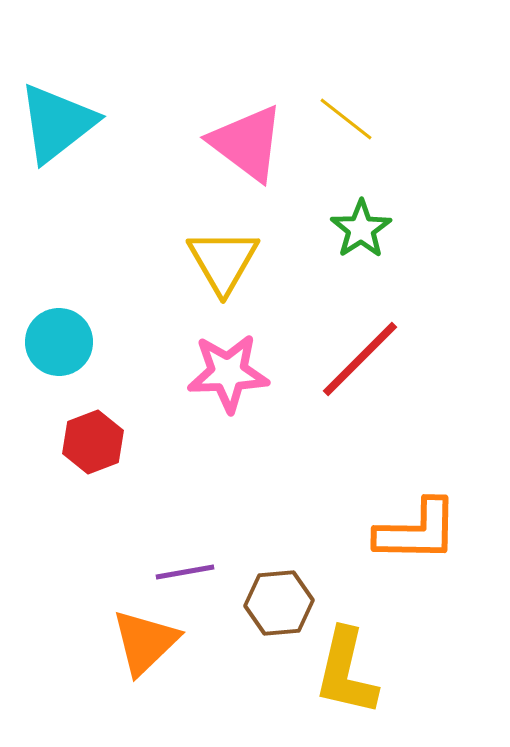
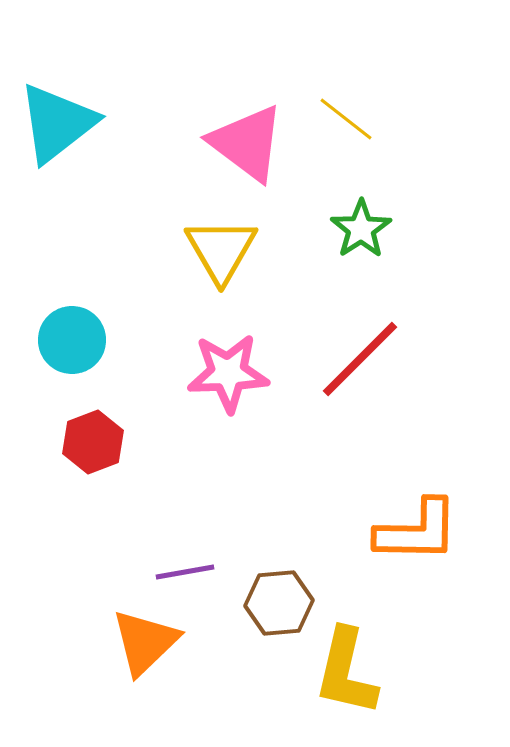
yellow triangle: moved 2 px left, 11 px up
cyan circle: moved 13 px right, 2 px up
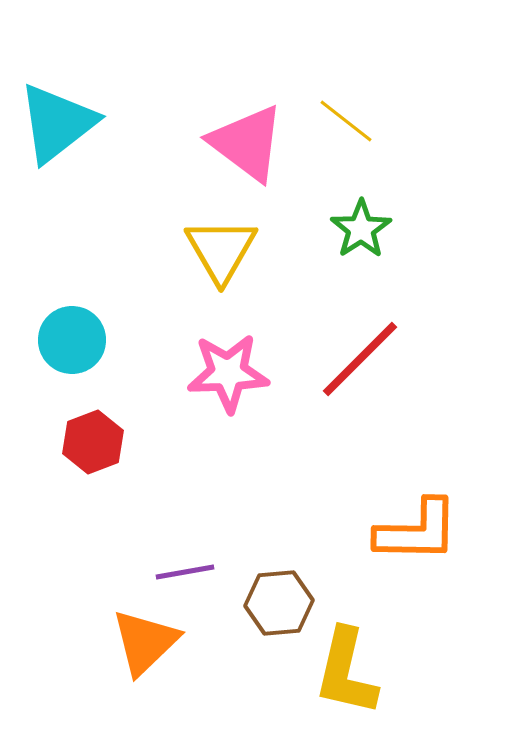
yellow line: moved 2 px down
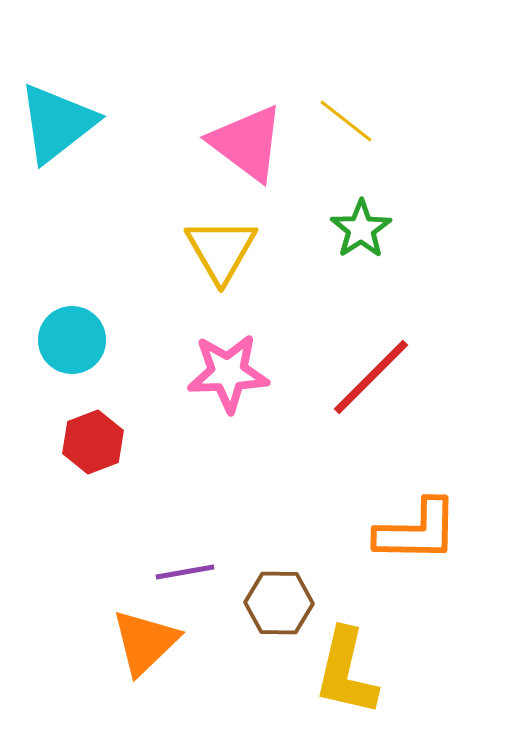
red line: moved 11 px right, 18 px down
brown hexagon: rotated 6 degrees clockwise
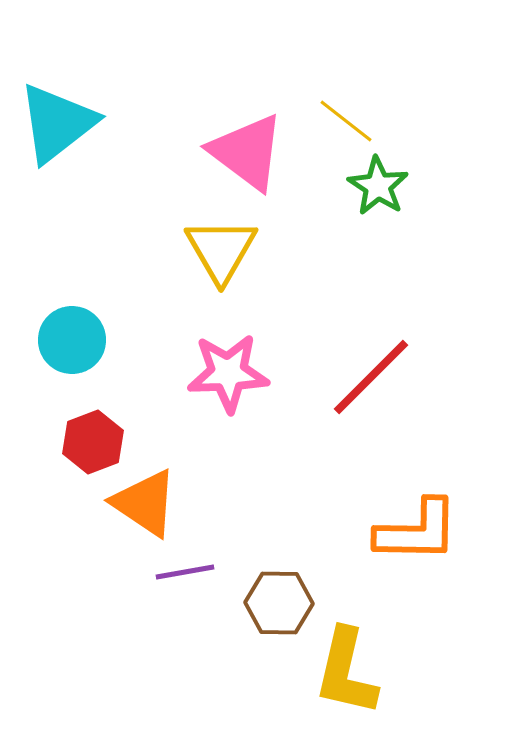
pink triangle: moved 9 px down
green star: moved 17 px right, 43 px up; rotated 6 degrees counterclockwise
orange triangle: moved 139 px up; rotated 42 degrees counterclockwise
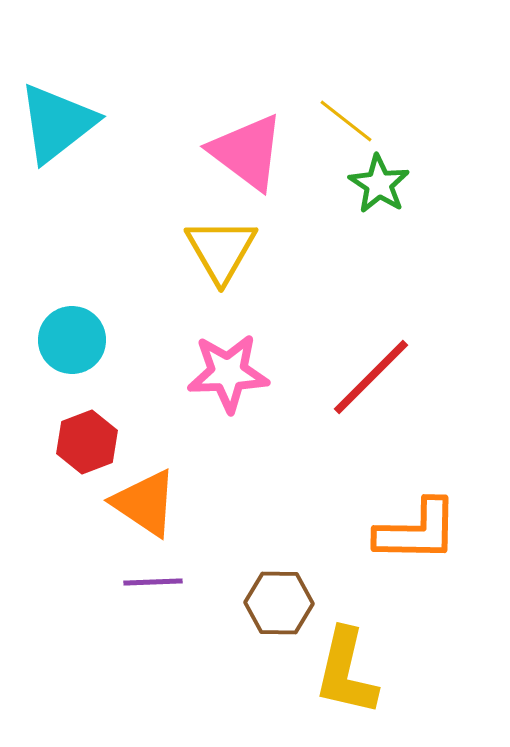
green star: moved 1 px right, 2 px up
red hexagon: moved 6 px left
purple line: moved 32 px left, 10 px down; rotated 8 degrees clockwise
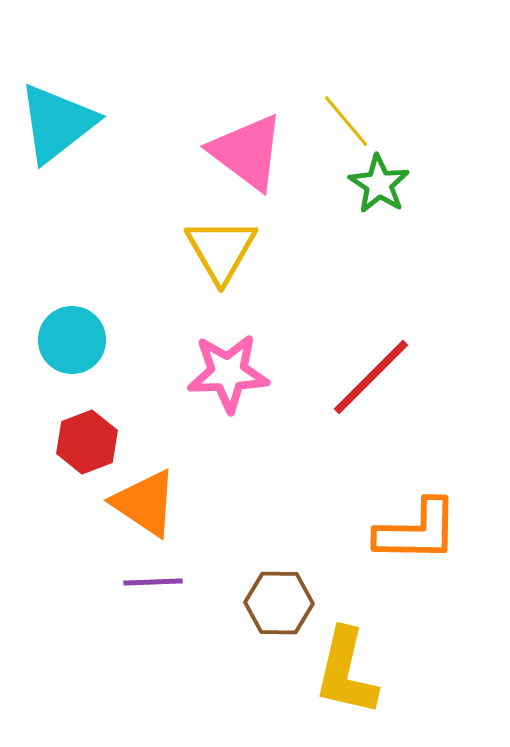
yellow line: rotated 12 degrees clockwise
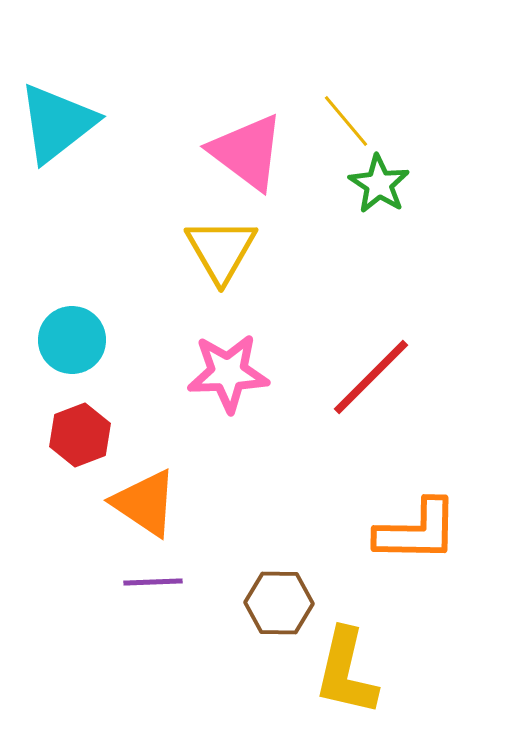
red hexagon: moved 7 px left, 7 px up
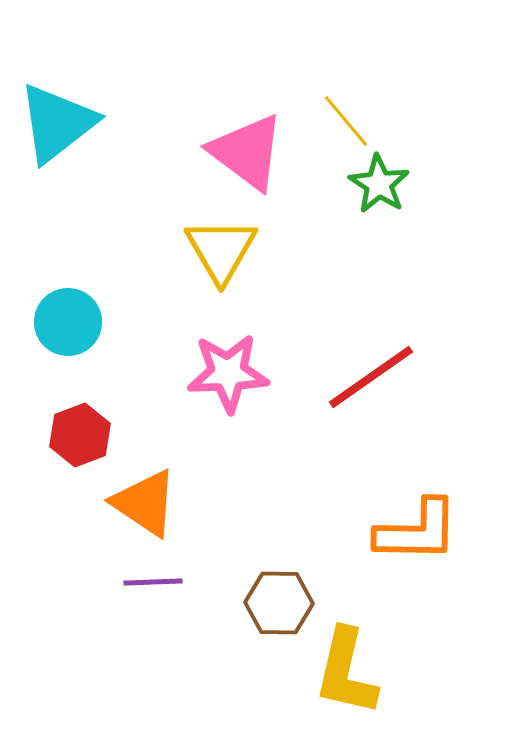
cyan circle: moved 4 px left, 18 px up
red line: rotated 10 degrees clockwise
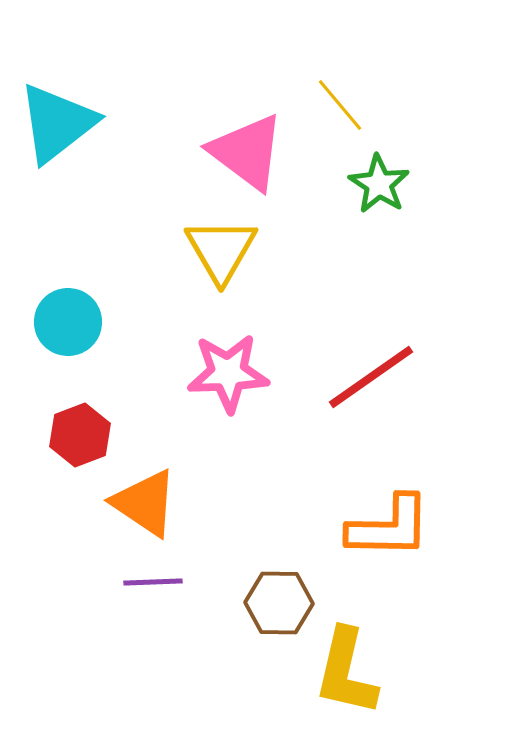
yellow line: moved 6 px left, 16 px up
orange L-shape: moved 28 px left, 4 px up
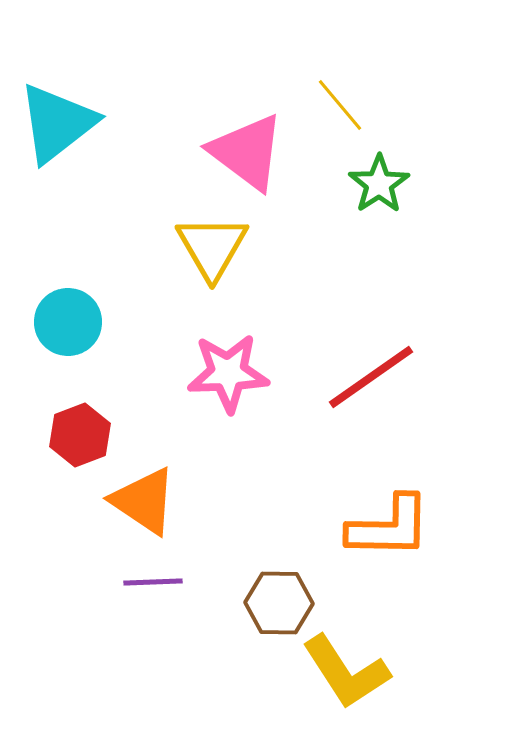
green star: rotated 6 degrees clockwise
yellow triangle: moved 9 px left, 3 px up
orange triangle: moved 1 px left, 2 px up
yellow L-shape: rotated 46 degrees counterclockwise
